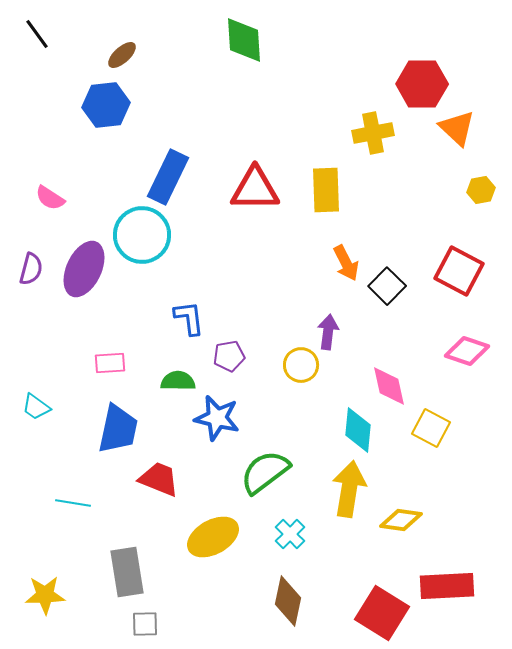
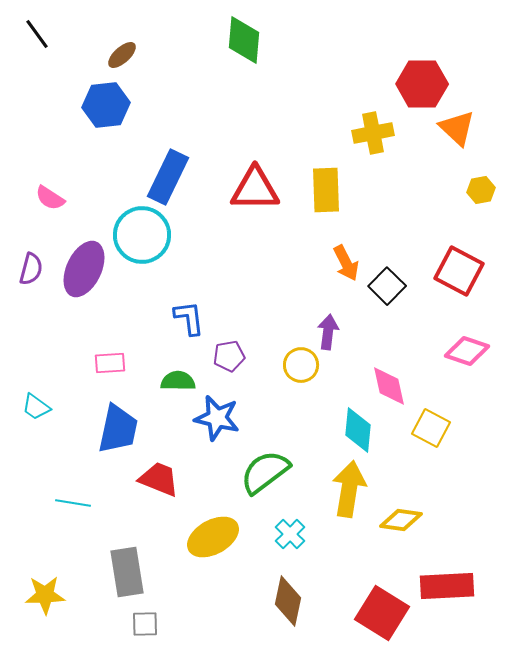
green diamond at (244, 40): rotated 9 degrees clockwise
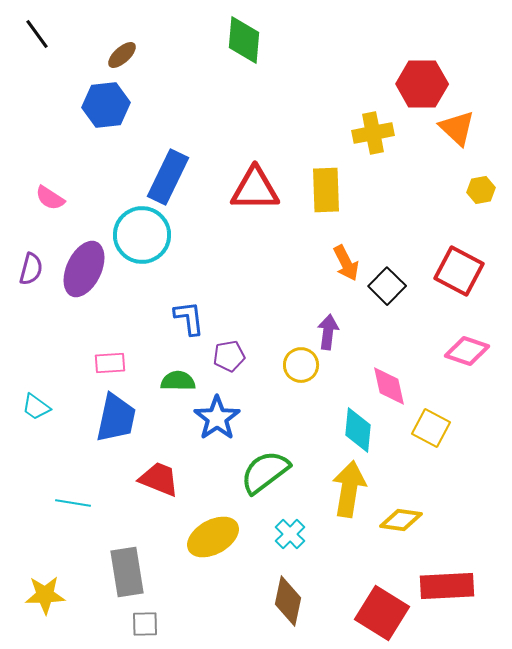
blue star at (217, 418): rotated 24 degrees clockwise
blue trapezoid at (118, 429): moved 2 px left, 11 px up
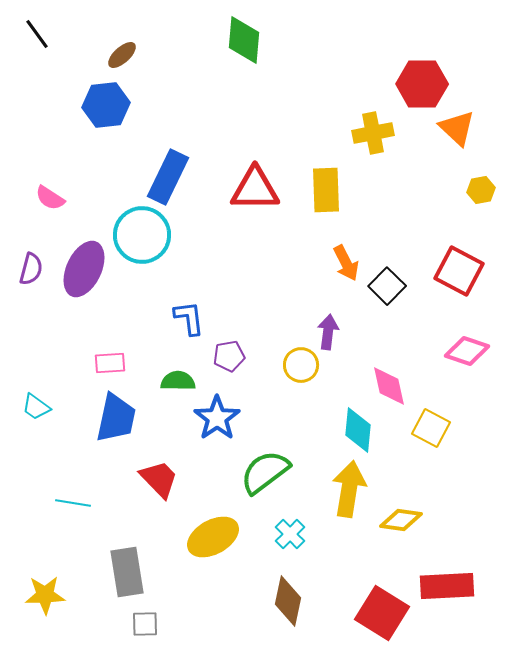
red trapezoid at (159, 479): rotated 24 degrees clockwise
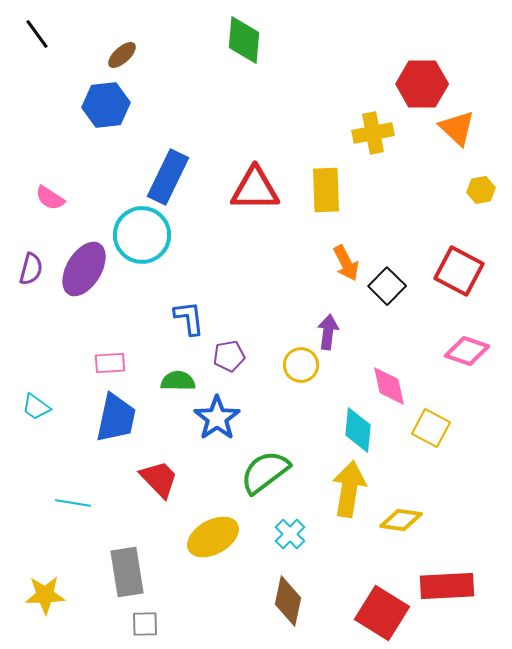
purple ellipse at (84, 269): rotated 6 degrees clockwise
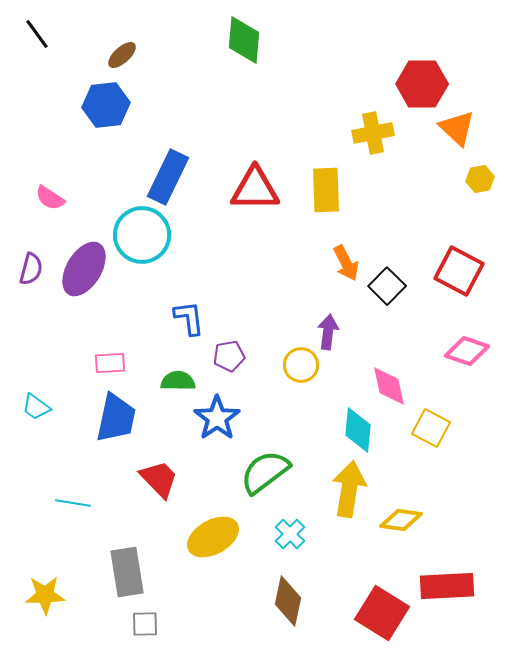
yellow hexagon at (481, 190): moved 1 px left, 11 px up
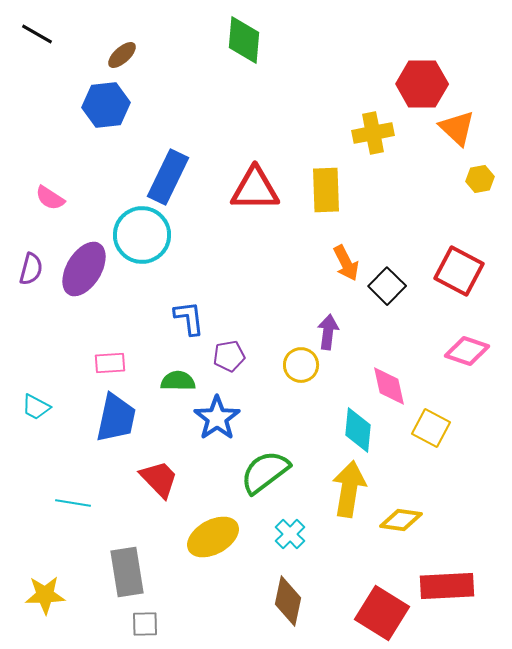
black line at (37, 34): rotated 24 degrees counterclockwise
cyan trapezoid at (36, 407): rotated 8 degrees counterclockwise
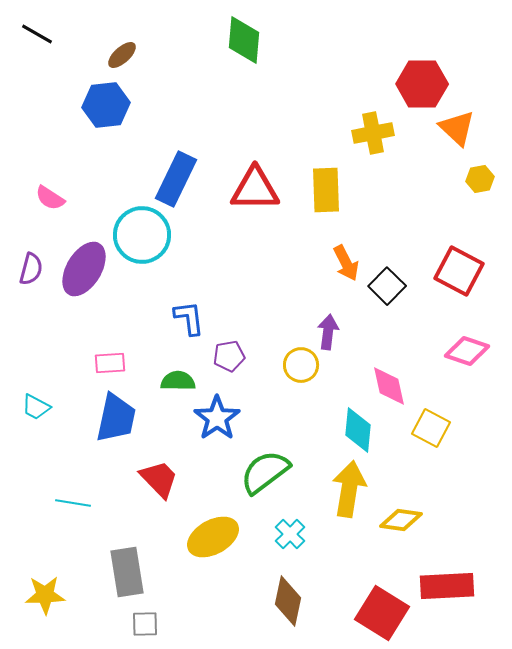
blue rectangle at (168, 177): moved 8 px right, 2 px down
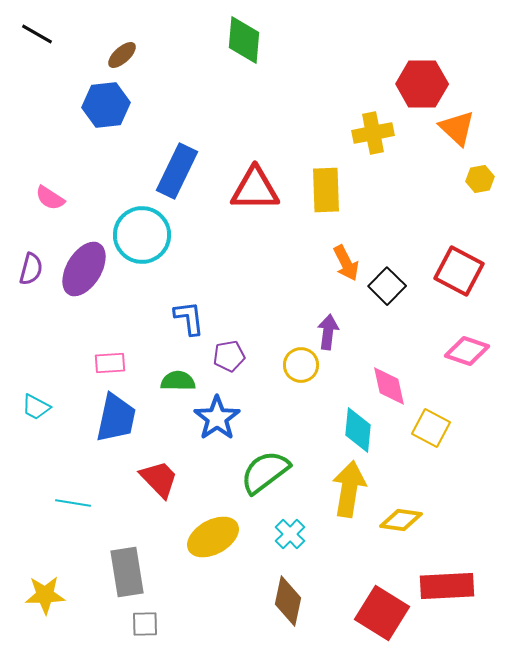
blue rectangle at (176, 179): moved 1 px right, 8 px up
